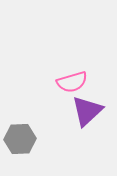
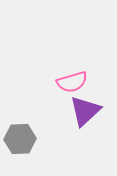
purple triangle: moved 2 px left
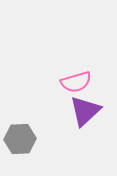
pink semicircle: moved 4 px right
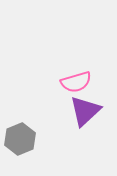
gray hexagon: rotated 20 degrees counterclockwise
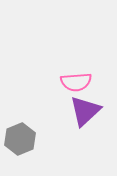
pink semicircle: rotated 12 degrees clockwise
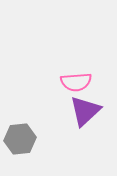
gray hexagon: rotated 16 degrees clockwise
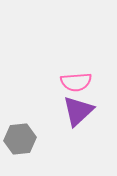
purple triangle: moved 7 px left
